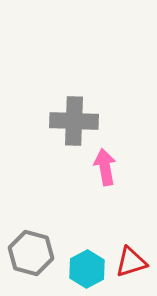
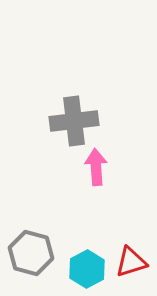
gray cross: rotated 9 degrees counterclockwise
pink arrow: moved 9 px left; rotated 6 degrees clockwise
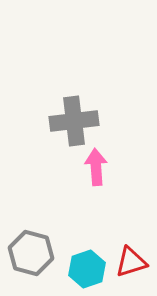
cyan hexagon: rotated 9 degrees clockwise
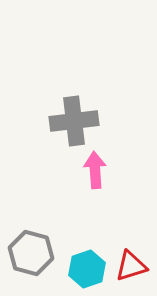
pink arrow: moved 1 px left, 3 px down
red triangle: moved 4 px down
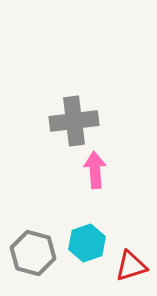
gray hexagon: moved 2 px right
cyan hexagon: moved 26 px up
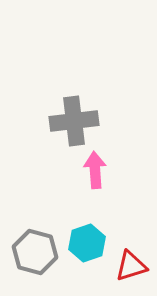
gray hexagon: moved 2 px right, 1 px up
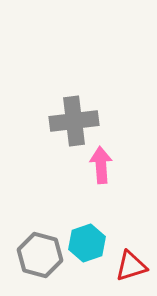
pink arrow: moved 6 px right, 5 px up
gray hexagon: moved 5 px right, 3 px down
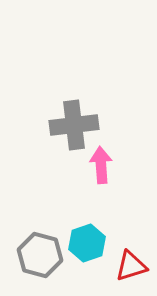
gray cross: moved 4 px down
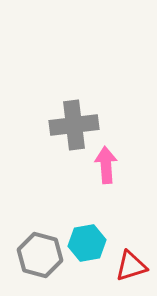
pink arrow: moved 5 px right
cyan hexagon: rotated 9 degrees clockwise
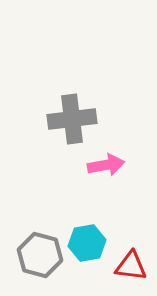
gray cross: moved 2 px left, 6 px up
pink arrow: rotated 84 degrees clockwise
red triangle: rotated 24 degrees clockwise
